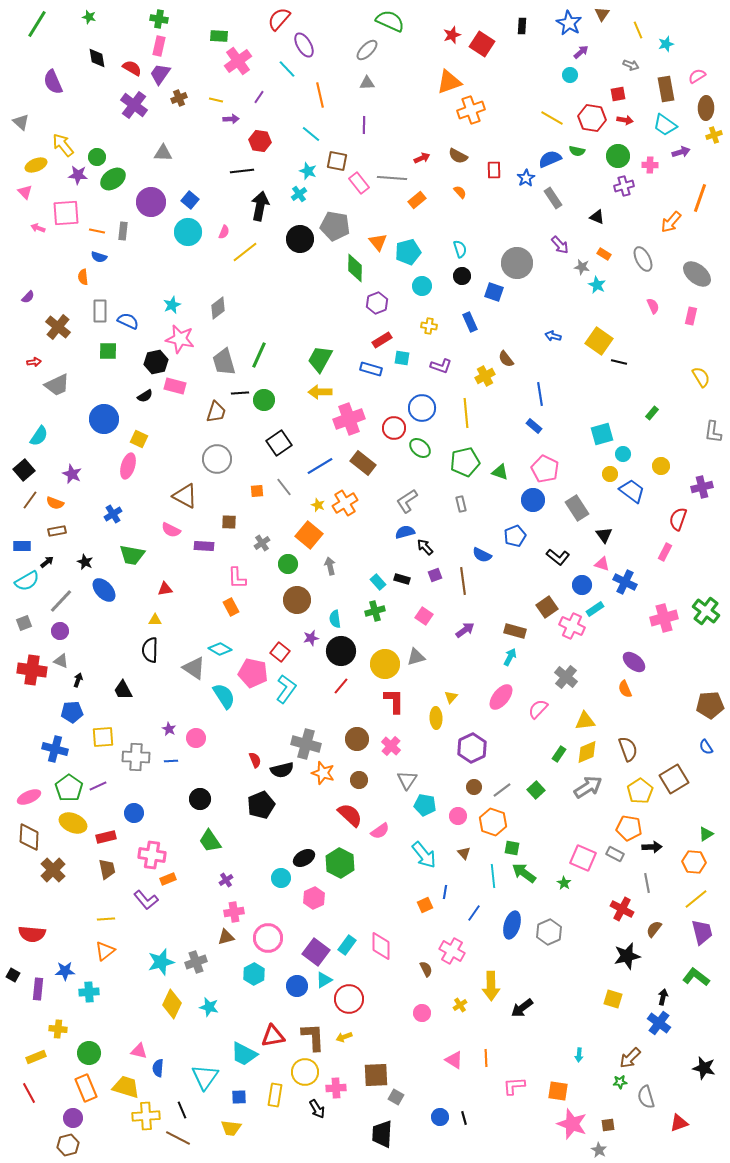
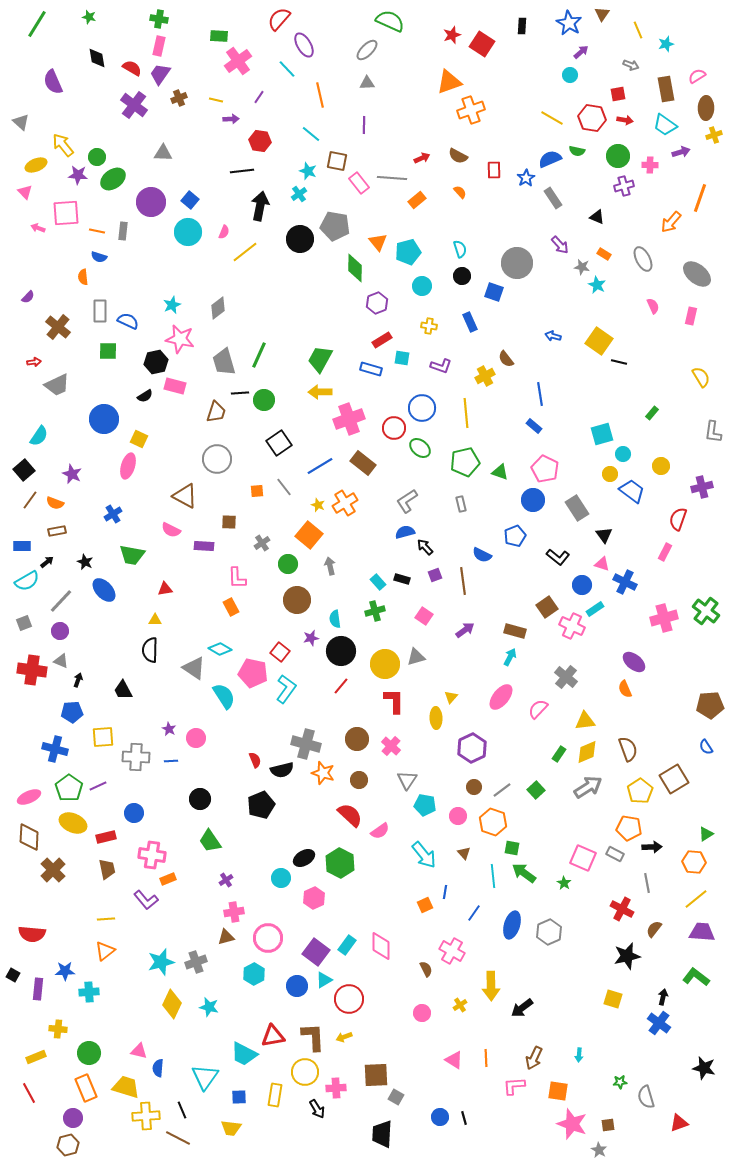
purple trapezoid at (702, 932): rotated 72 degrees counterclockwise
brown arrow at (630, 1058): moved 96 px left; rotated 20 degrees counterclockwise
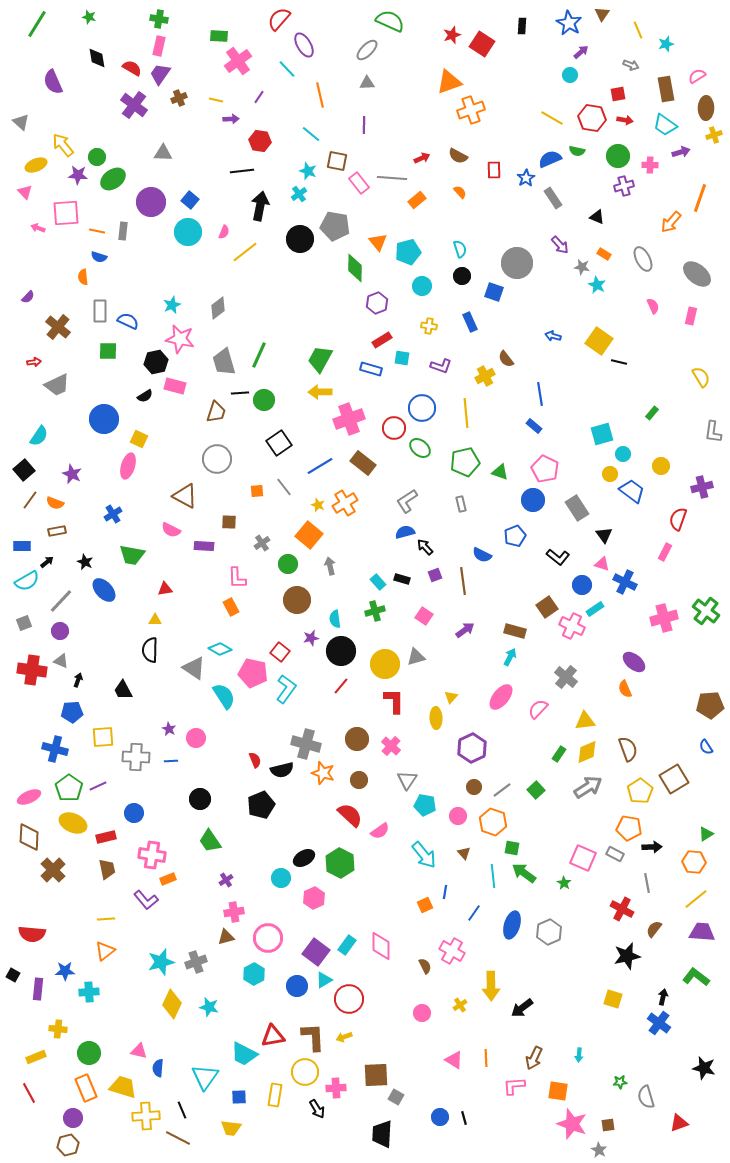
brown semicircle at (426, 969): moved 1 px left, 3 px up
yellow trapezoid at (126, 1087): moved 3 px left
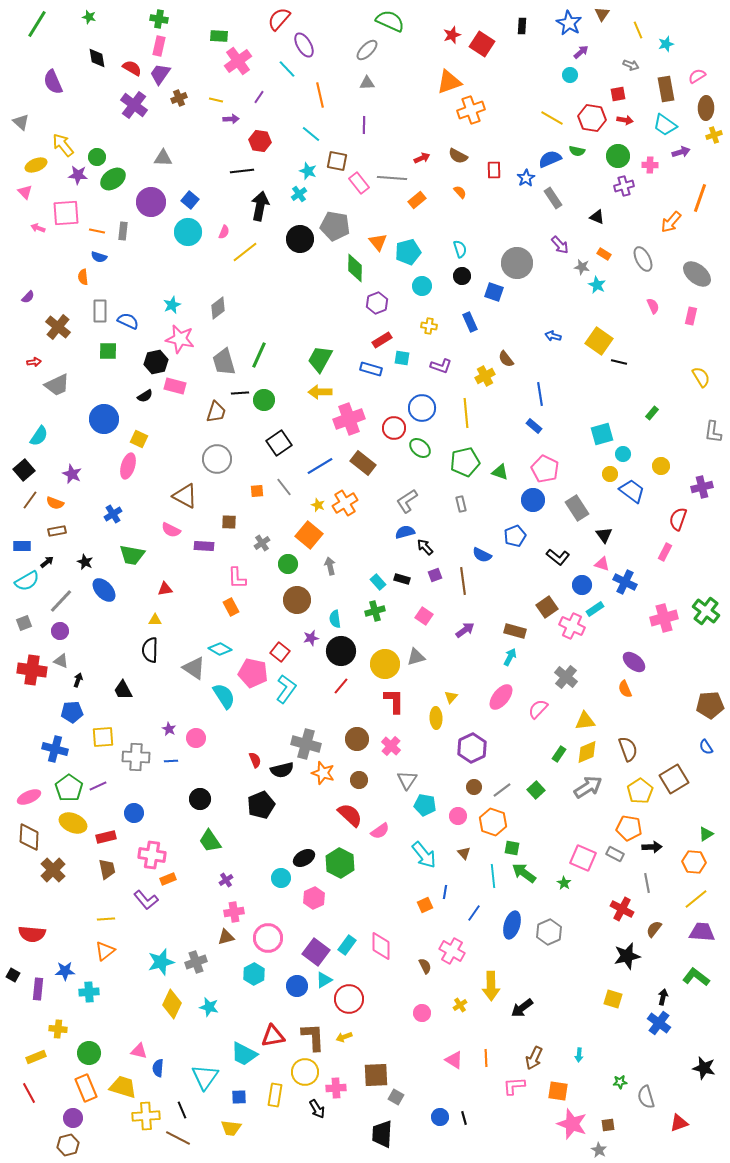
gray triangle at (163, 153): moved 5 px down
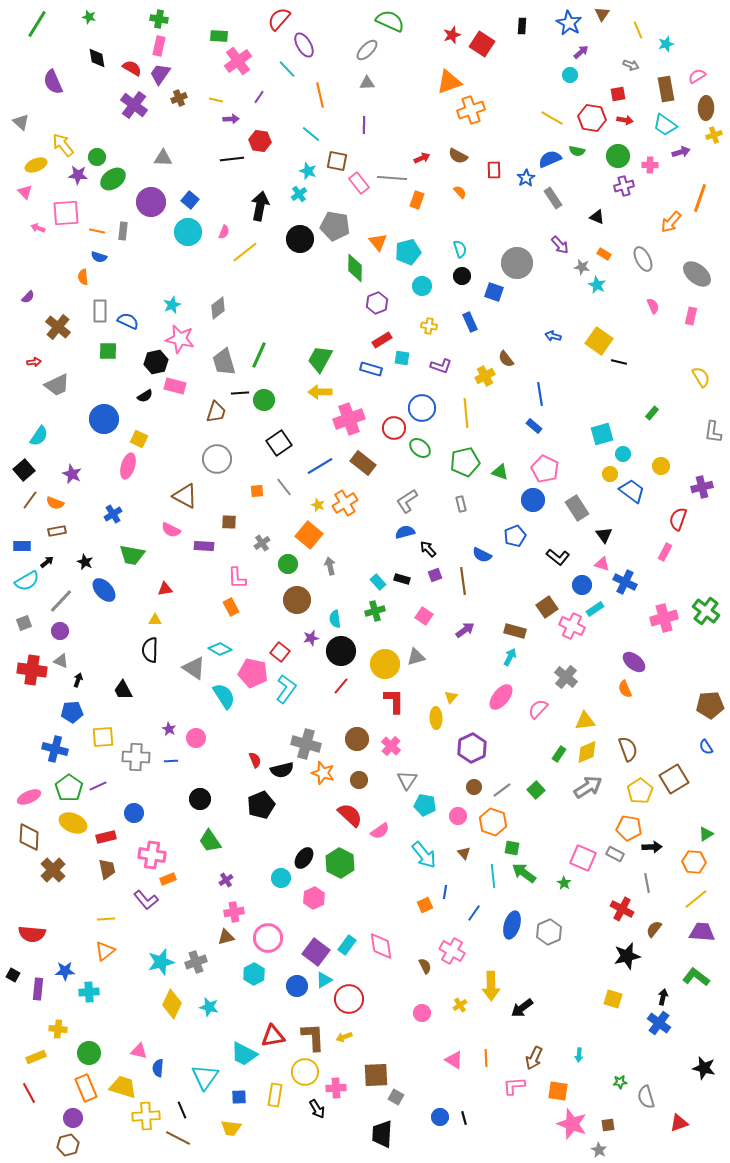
black line at (242, 171): moved 10 px left, 12 px up
orange rectangle at (417, 200): rotated 30 degrees counterclockwise
black arrow at (425, 547): moved 3 px right, 2 px down
black ellipse at (304, 858): rotated 25 degrees counterclockwise
pink diamond at (381, 946): rotated 8 degrees counterclockwise
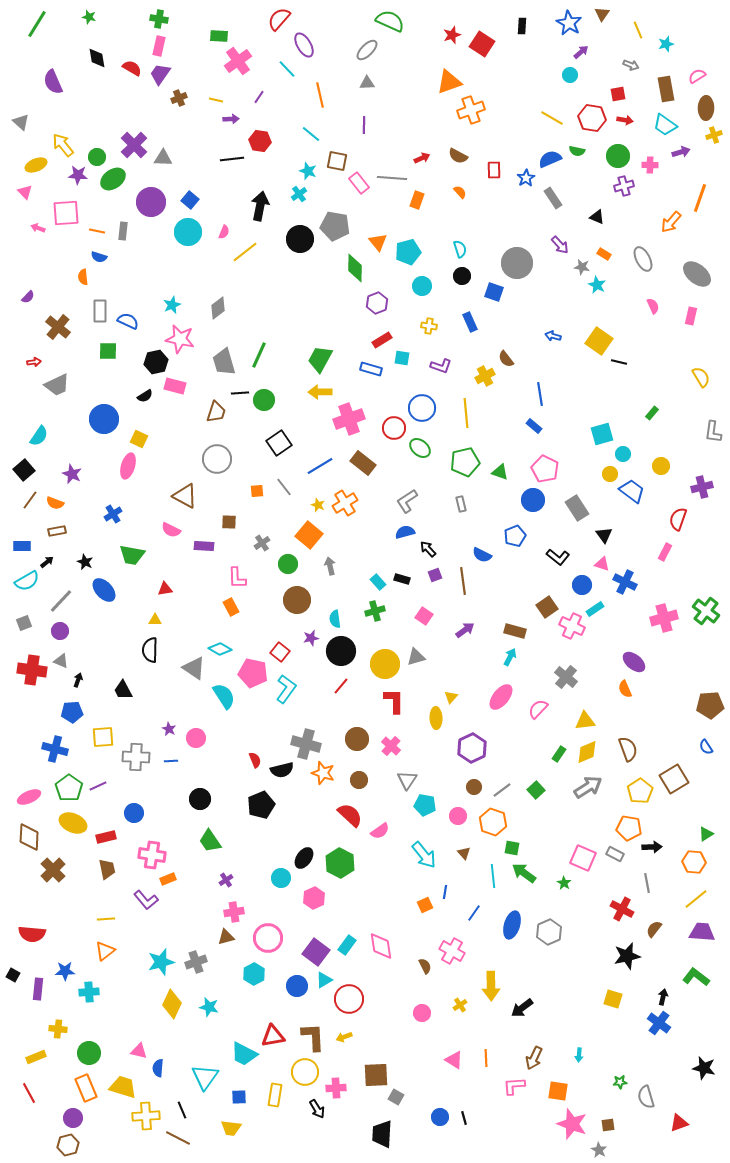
purple cross at (134, 105): moved 40 px down; rotated 8 degrees clockwise
